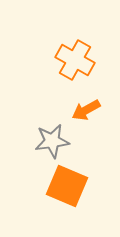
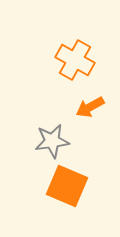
orange arrow: moved 4 px right, 3 px up
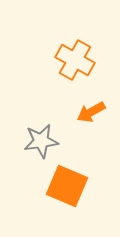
orange arrow: moved 1 px right, 5 px down
gray star: moved 11 px left
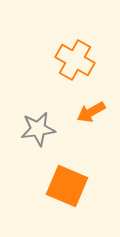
gray star: moved 3 px left, 12 px up
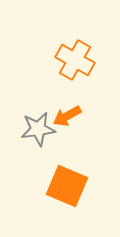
orange arrow: moved 24 px left, 4 px down
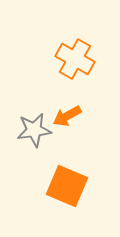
orange cross: moved 1 px up
gray star: moved 4 px left, 1 px down
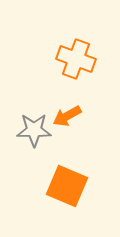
orange cross: moved 1 px right; rotated 9 degrees counterclockwise
gray star: rotated 8 degrees clockwise
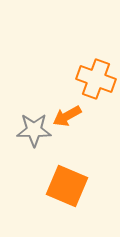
orange cross: moved 20 px right, 20 px down
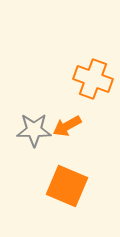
orange cross: moved 3 px left
orange arrow: moved 10 px down
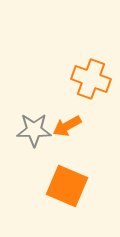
orange cross: moved 2 px left
